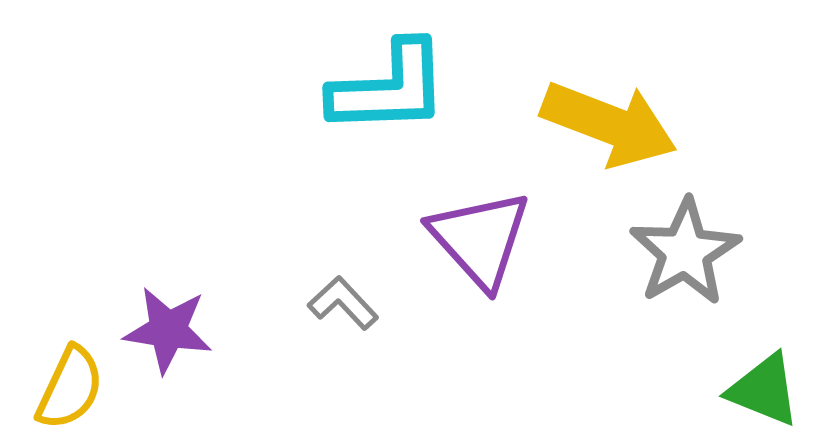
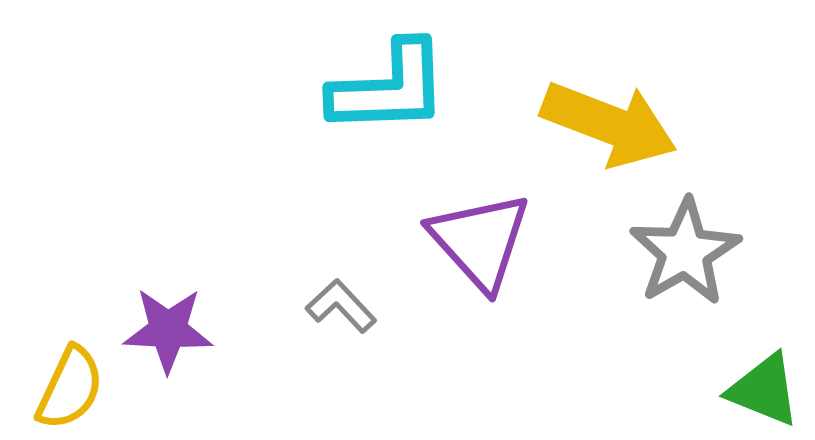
purple triangle: moved 2 px down
gray L-shape: moved 2 px left, 3 px down
purple star: rotated 6 degrees counterclockwise
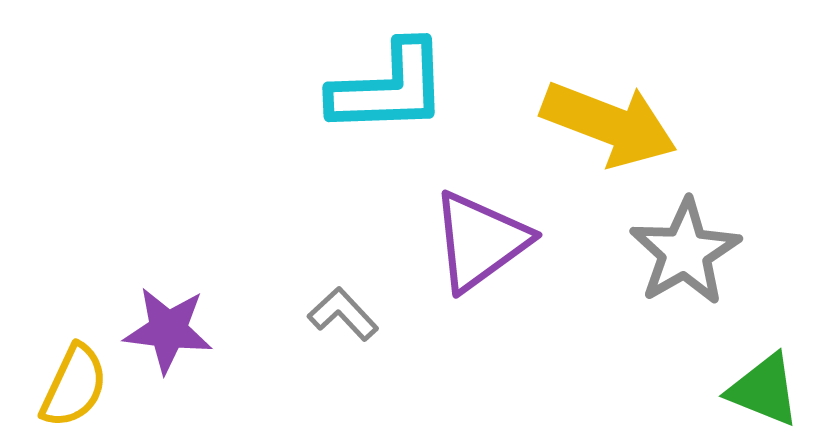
purple triangle: rotated 36 degrees clockwise
gray L-shape: moved 2 px right, 8 px down
purple star: rotated 4 degrees clockwise
yellow semicircle: moved 4 px right, 2 px up
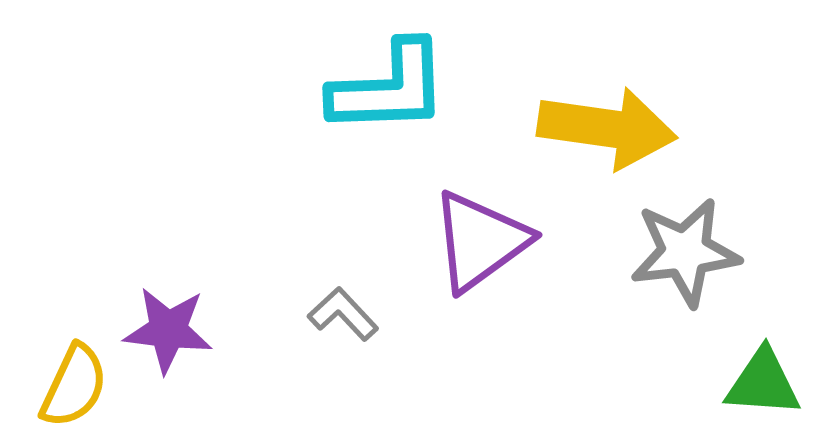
yellow arrow: moved 2 px left, 4 px down; rotated 13 degrees counterclockwise
gray star: rotated 23 degrees clockwise
green triangle: moved 1 px left, 7 px up; rotated 18 degrees counterclockwise
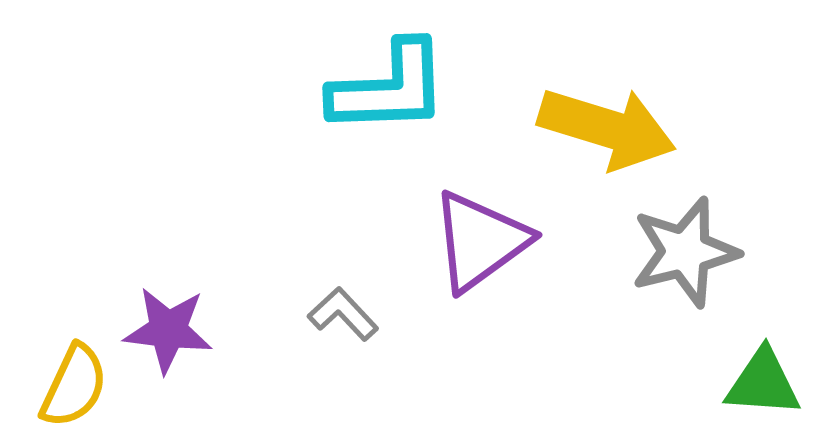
yellow arrow: rotated 9 degrees clockwise
gray star: rotated 7 degrees counterclockwise
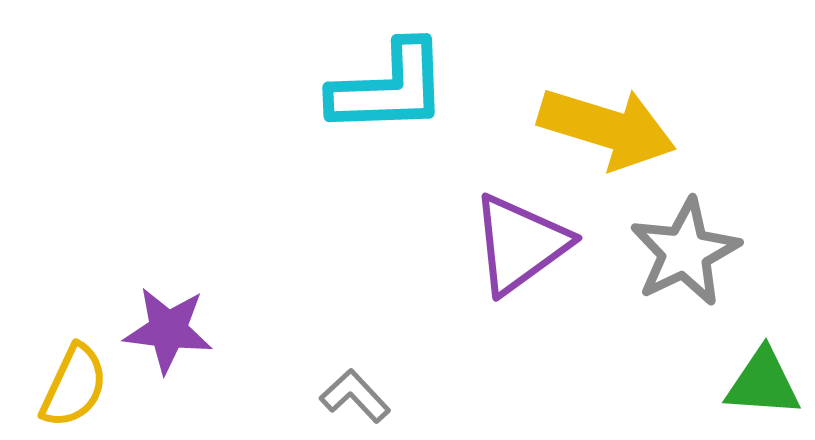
purple triangle: moved 40 px right, 3 px down
gray star: rotated 12 degrees counterclockwise
gray L-shape: moved 12 px right, 82 px down
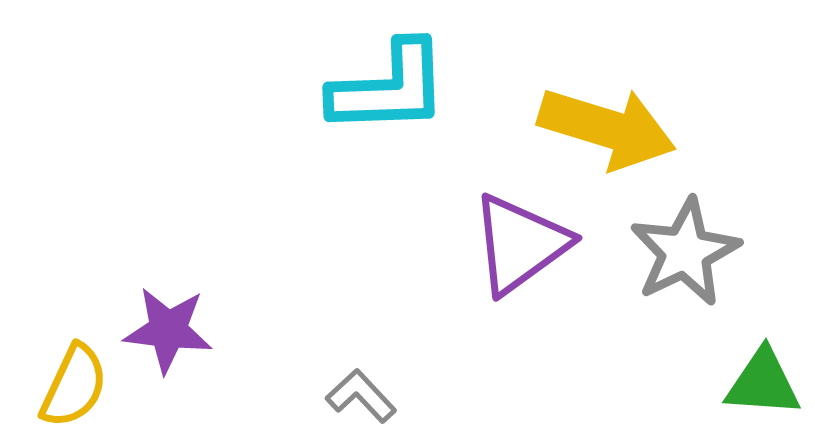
gray L-shape: moved 6 px right
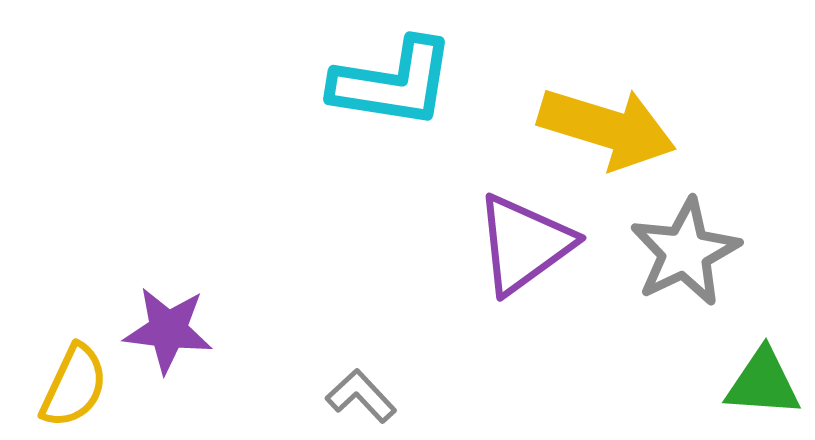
cyan L-shape: moved 4 px right, 5 px up; rotated 11 degrees clockwise
purple triangle: moved 4 px right
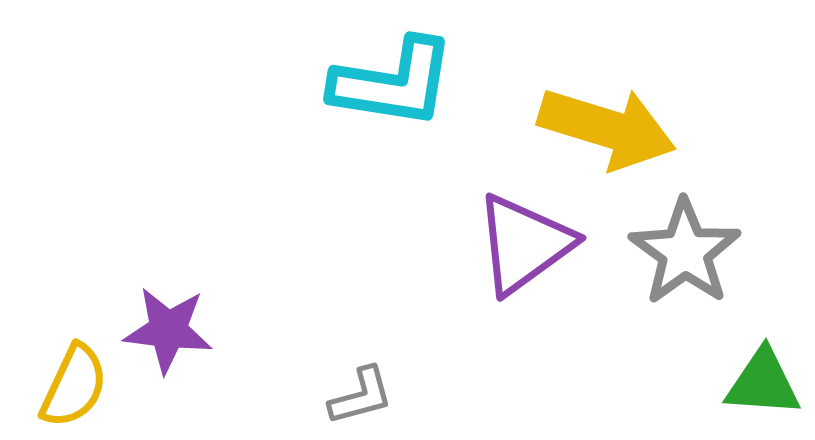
gray star: rotated 10 degrees counterclockwise
gray L-shape: rotated 118 degrees clockwise
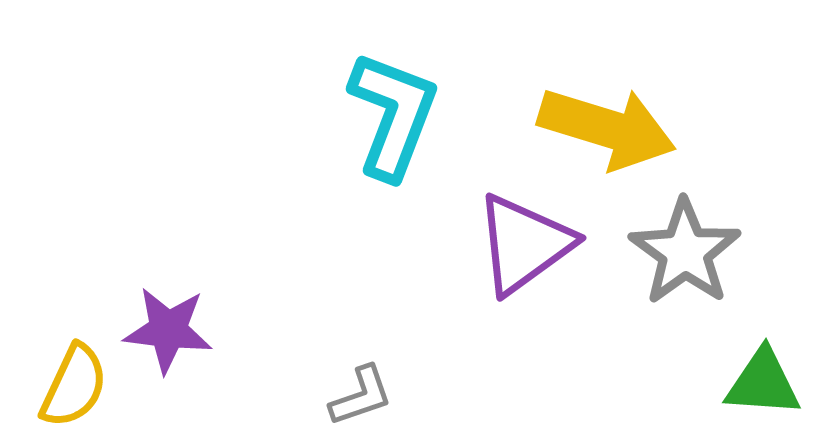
cyan L-shape: moved 32 px down; rotated 78 degrees counterclockwise
gray L-shape: rotated 4 degrees counterclockwise
